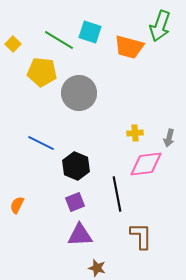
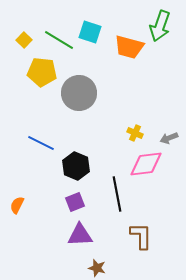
yellow square: moved 11 px right, 4 px up
yellow cross: rotated 28 degrees clockwise
gray arrow: rotated 54 degrees clockwise
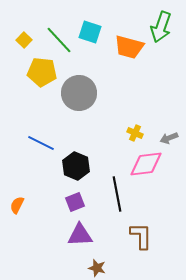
green arrow: moved 1 px right, 1 px down
green line: rotated 16 degrees clockwise
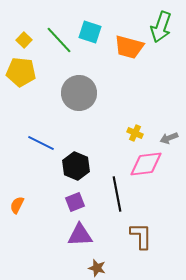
yellow pentagon: moved 21 px left
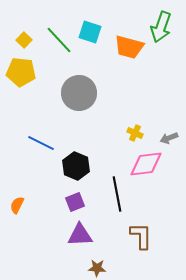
brown star: rotated 12 degrees counterclockwise
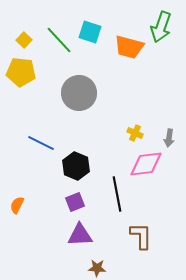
gray arrow: rotated 60 degrees counterclockwise
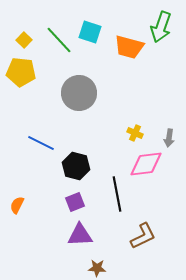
black hexagon: rotated 8 degrees counterclockwise
brown L-shape: moved 2 px right; rotated 64 degrees clockwise
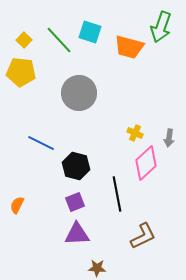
pink diamond: moved 1 px up; rotated 36 degrees counterclockwise
purple triangle: moved 3 px left, 1 px up
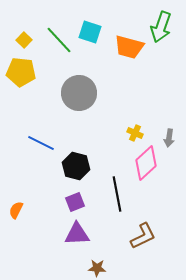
orange semicircle: moved 1 px left, 5 px down
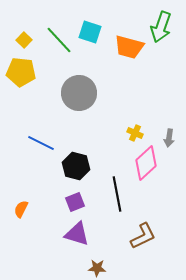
orange semicircle: moved 5 px right, 1 px up
purple triangle: rotated 20 degrees clockwise
